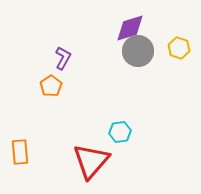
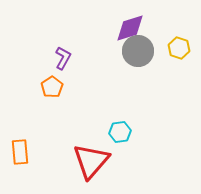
orange pentagon: moved 1 px right, 1 px down
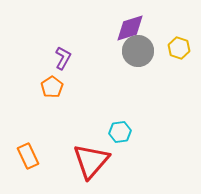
orange rectangle: moved 8 px right, 4 px down; rotated 20 degrees counterclockwise
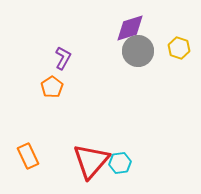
cyan hexagon: moved 31 px down
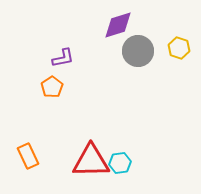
purple diamond: moved 12 px left, 3 px up
purple L-shape: rotated 50 degrees clockwise
red triangle: rotated 48 degrees clockwise
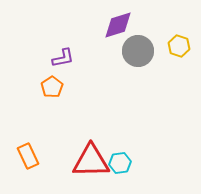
yellow hexagon: moved 2 px up
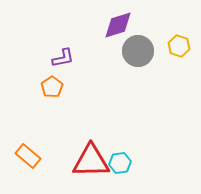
orange rectangle: rotated 25 degrees counterclockwise
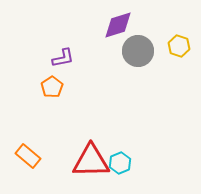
cyan hexagon: rotated 15 degrees counterclockwise
